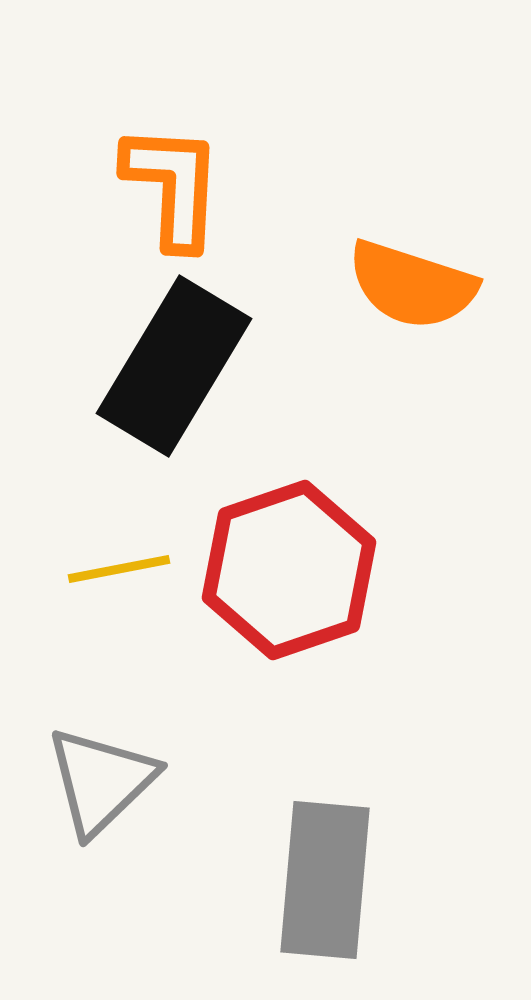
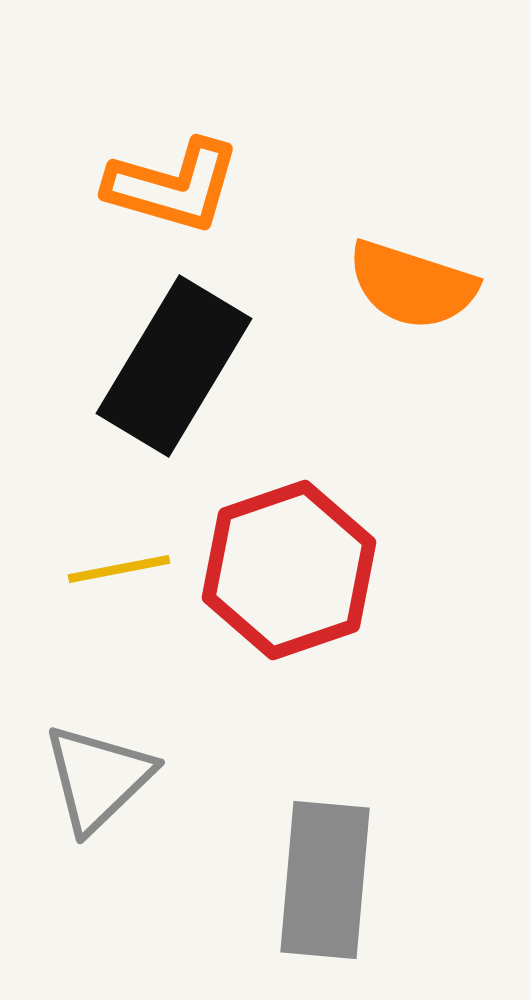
orange L-shape: rotated 103 degrees clockwise
gray triangle: moved 3 px left, 3 px up
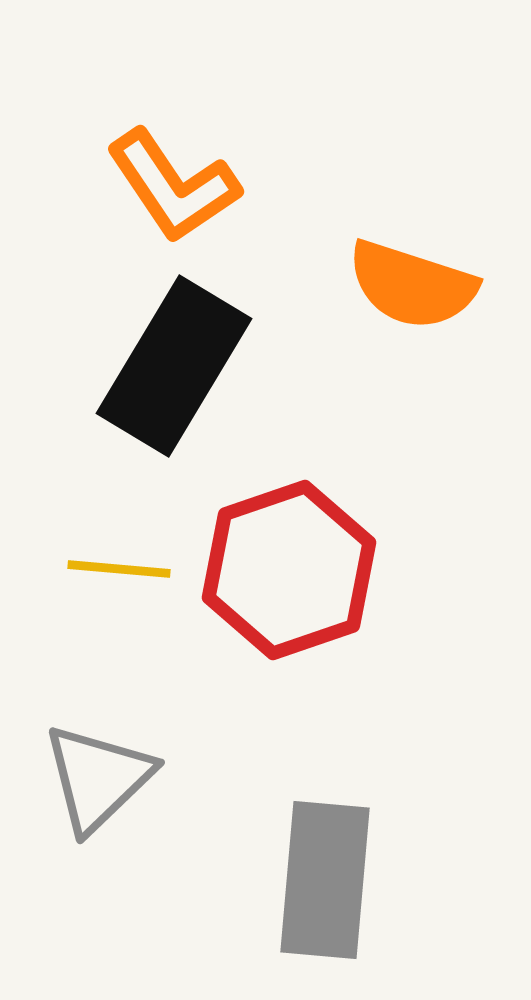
orange L-shape: rotated 40 degrees clockwise
yellow line: rotated 16 degrees clockwise
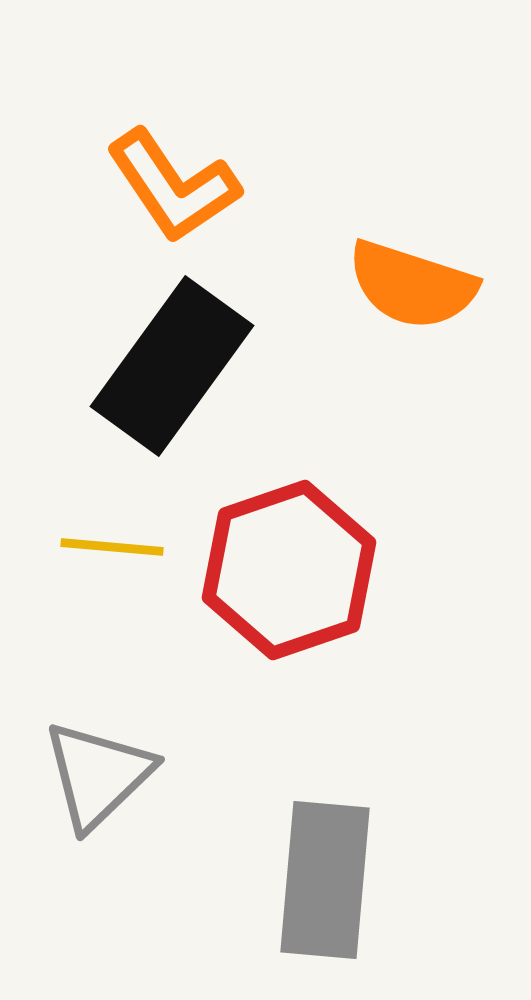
black rectangle: moved 2 px left; rotated 5 degrees clockwise
yellow line: moved 7 px left, 22 px up
gray triangle: moved 3 px up
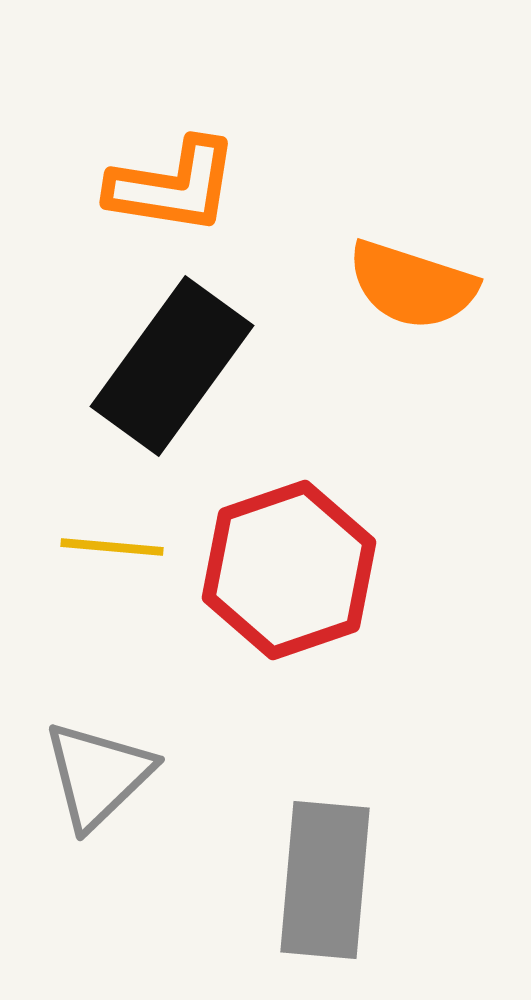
orange L-shape: rotated 47 degrees counterclockwise
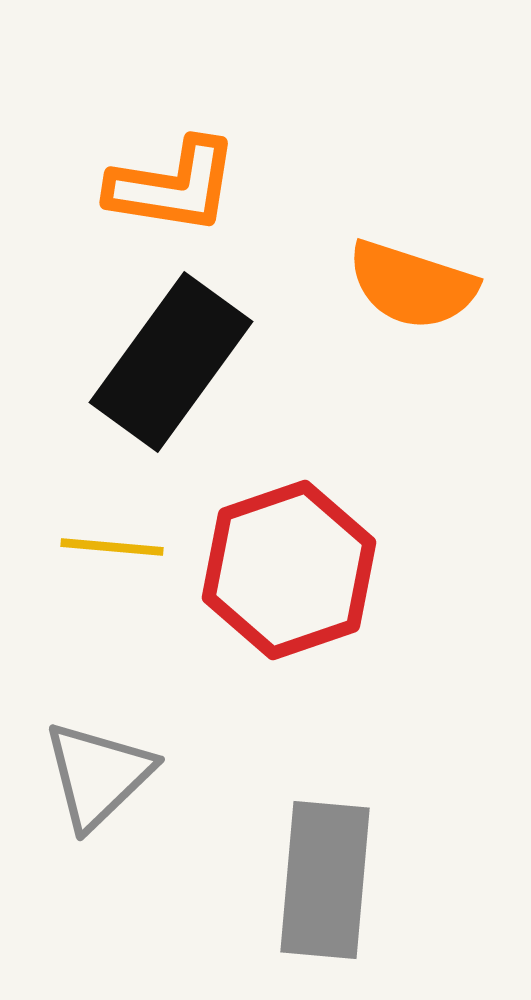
black rectangle: moved 1 px left, 4 px up
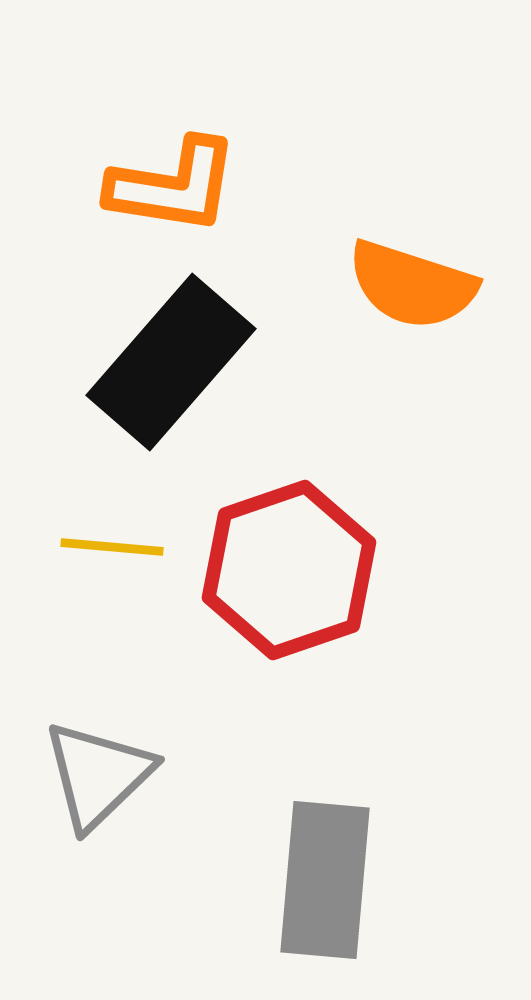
black rectangle: rotated 5 degrees clockwise
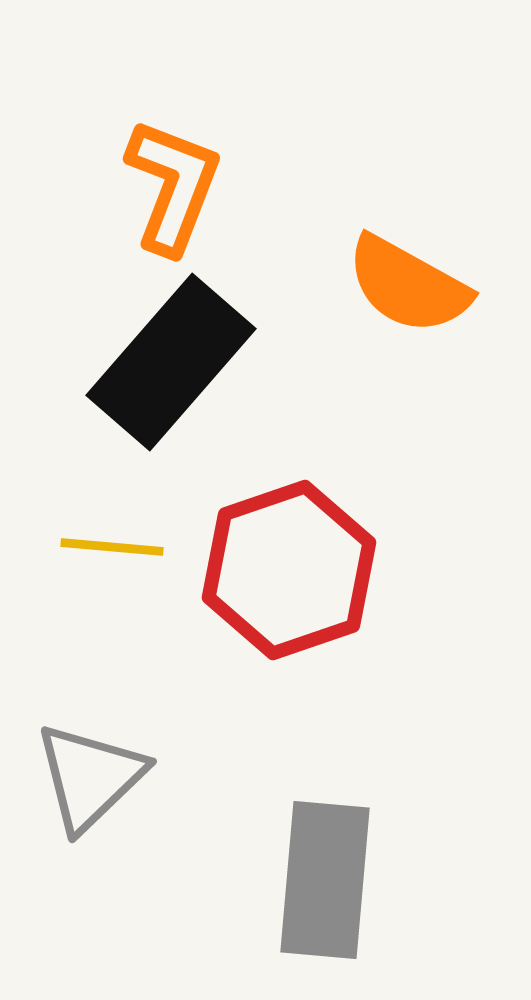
orange L-shape: rotated 78 degrees counterclockwise
orange semicircle: moved 4 px left; rotated 11 degrees clockwise
gray triangle: moved 8 px left, 2 px down
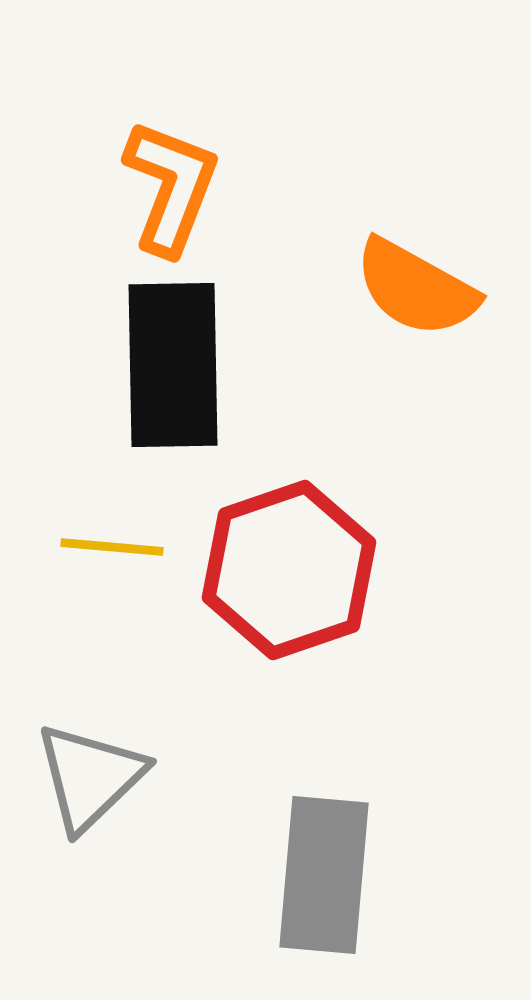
orange L-shape: moved 2 px left, 1 px down
orange semicircle: moved 8 px right, 3 px down
black rectangle: moved 2 px right, 3 px down; rotated 42 degrees counterclockwise
gray rectangle: moved 1 px left, 5 px up
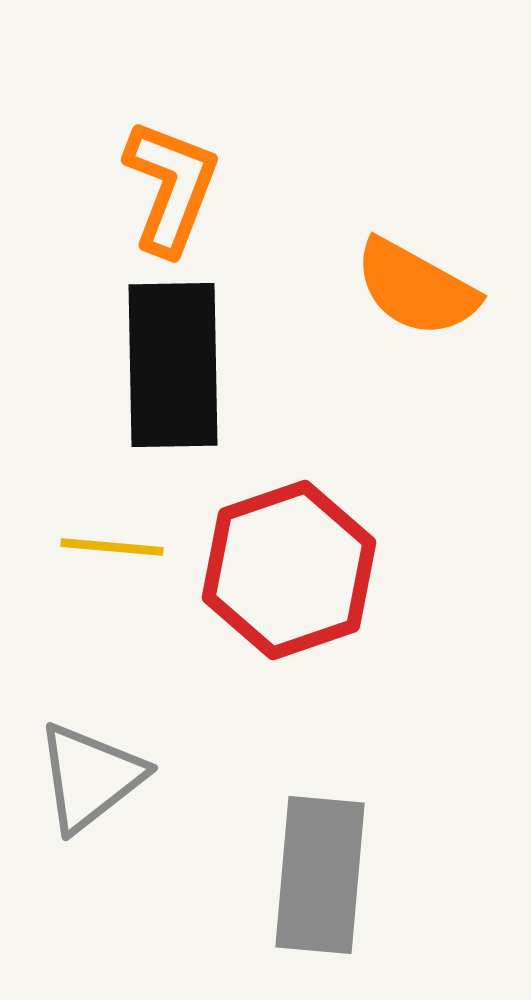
gray triangle: rotated 6 degrees clockwise
gray rectangle: moved 4 px left
